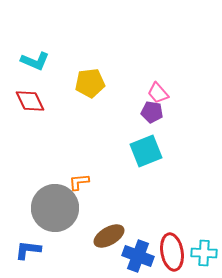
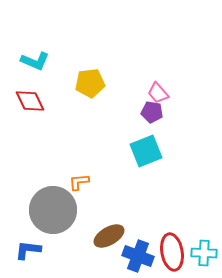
gray circle: moved 2 px left, 2 px down
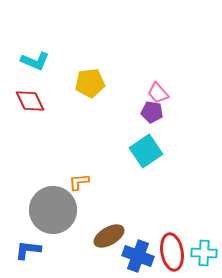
cyan square: rotated 12 degrees counterclockwise
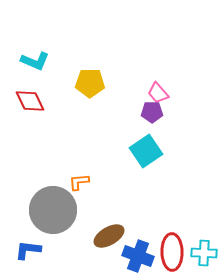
yellow pentagon: rotated 8 degrees clockwise
purple pentagon: rotated 10 degrees counterclockwise
red ellipse: rotated 9 degrees clockwise
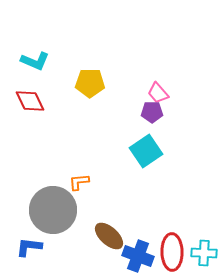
brown ellipse: rotated 72 degrees clockwise
blue L-shape: moved 1 px right, 3 px up
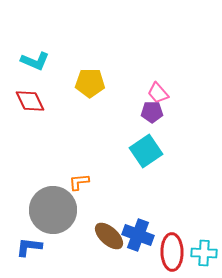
blue cross: moved 21 px up
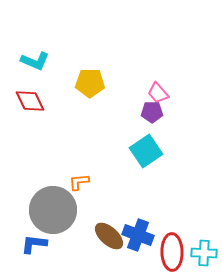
blue L-shape: moved 5 px right, 3 px up
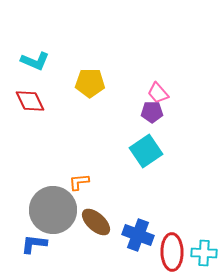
brown ellipse: moved 13 px left, 14 px up
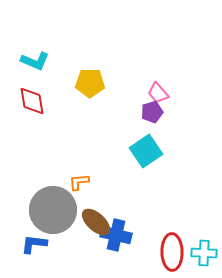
red diamond: moved 2 px right; rotated 16 degrees clockwise
purple pentagon: rotated 15 degrees counterclockwise
blue cross: moved 22 px left; rotated 8 degrees counterclockwise
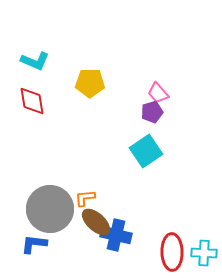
orange L-shape: moved 6 px right, 16 px down
gray circle: moved 3 px left, 1 px up
